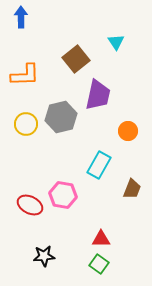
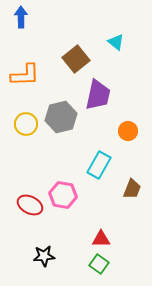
cyan triangle: rotated 18 degrees counterclockwise
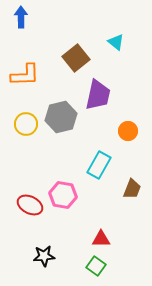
brown square: moved 1 px up
green square: moved 3 px left, 2 px down
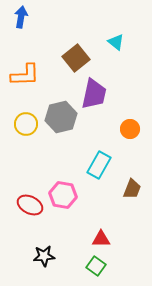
blue arrow: rotated 10 degrees clockwise
purple trapezoid: moved 4 px left, 1 px up
orange circle: moved 2 px right, 2 px up
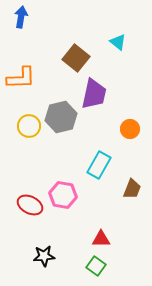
cyan triangle: moved 2 px right
brown square: rotated 12 degrees counterclockwise
orange L-shape: moved 4 px left, 3 px down
yellow circle: moved 3 px right, 2 px down
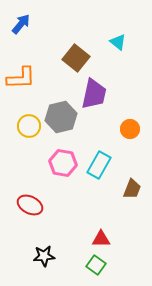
blue arrow: moved 7 px down; rotated 30 degrees clockwise
pink hexagon: moved 32 px up
green square: moved 1 px up
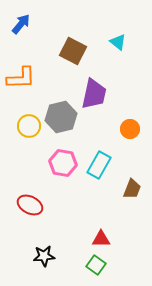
brown square: moved 3 px left, 7 px up; rotated 12 degrees counterclockwise
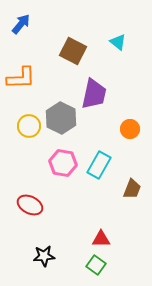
gray hexagon: moved 1 px down; rotated 20 degrees counterclockwise
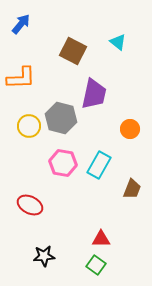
gray hexagon: rotated 12 degrees counterclockwise
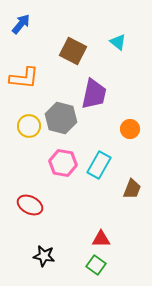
orange L-shape: moved 3 px right; rotated 8 degrees clockwise
black star: rotated 15 degrees clockwise
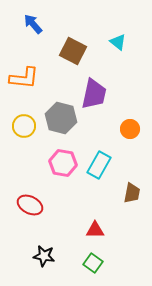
blue arrow: moved 12 px right; rotated 80 degrees counterclockwise
yellow circle: moved 5 px left
brown trapezoid: moved 4 px down; rotated 10 degrees counterclockwise
red triangle: moved 6 px left, 9 px up
green square: moved 3 px left, 2 px up
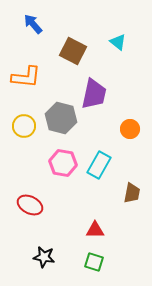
orange L-shape: moved 2 px right, 1 px up
black star: moved 1 px down
green square: moved 1 px right, 1 px up; rotated 18 degrees counterclockwise
